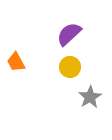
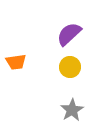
orange trapezoid: rotated 70 degrees counterclockwise
gray star: moved 18 px left, 13 px down
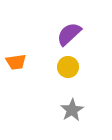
yellow circle: moved 2 px left
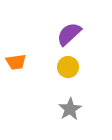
gray star: moved 2 px left, 1 px up
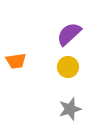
orange trapezoid: moved 1 px up
gray star: rotated 15 degrees clockwise
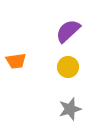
purple semicircle: moved 1 px left, 3 px up
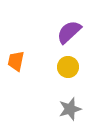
purple semicircle: moved 1 px right, 1 px down
orange trapezoid: rotated 110 degrees clockwise
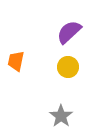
gray star: moved 9 px left, 7 px down; rotated 20 degrees counterclockwise
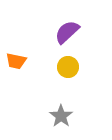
purple semicircle: moved 2 px left
orange trapezoid: rotated 90 degrees counterclockwise
